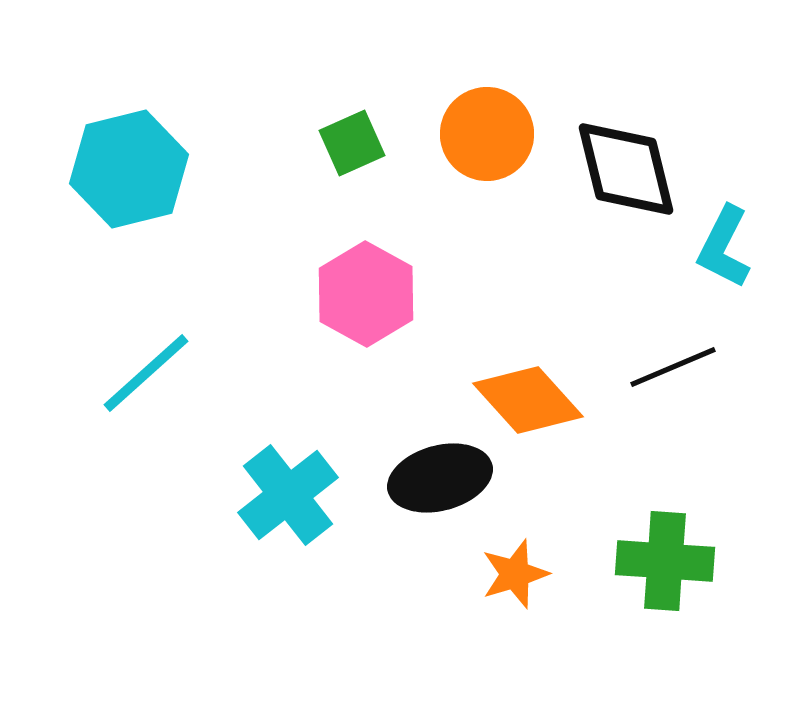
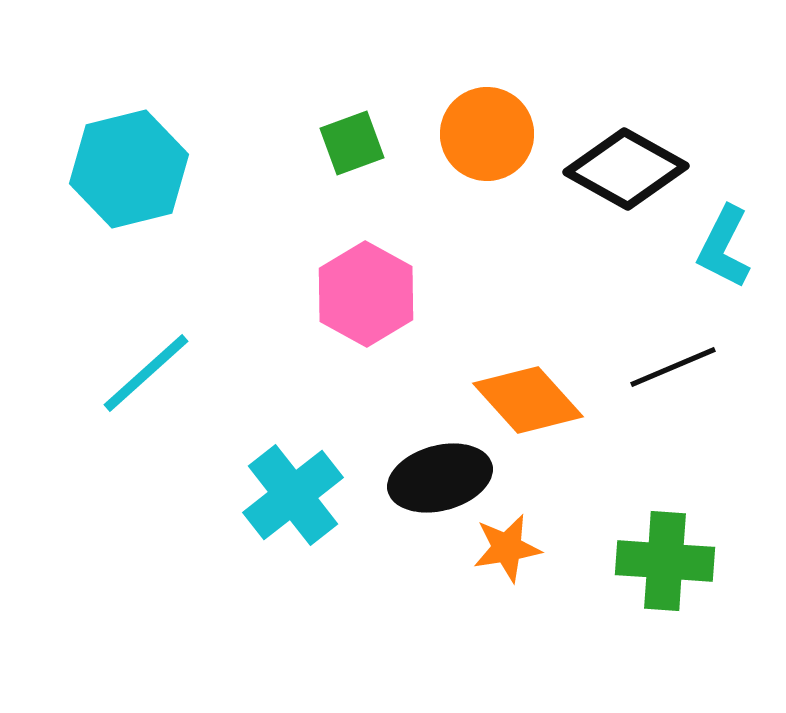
green square: rotated 4 degrees clockwise
black diamond: rotated 47 degrees counterclockwise
cyan cross: moved 5 px right
orange star: moved 8 px left, 26 px up; rotated 8 degrees clockwise
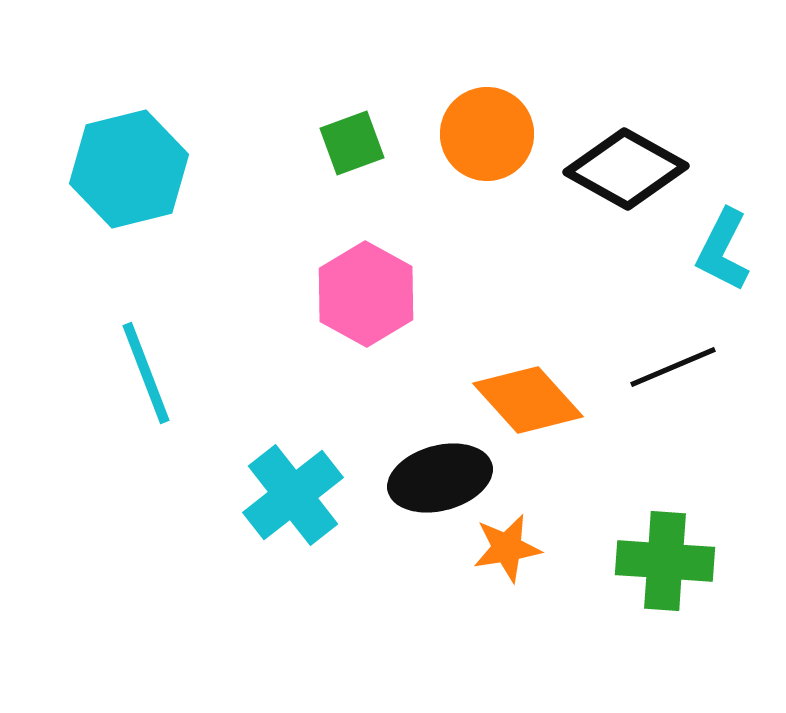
cyan L-shape: moved 1 px left, 3 px down
cyan line: rotated 69 degrees counterclockwise
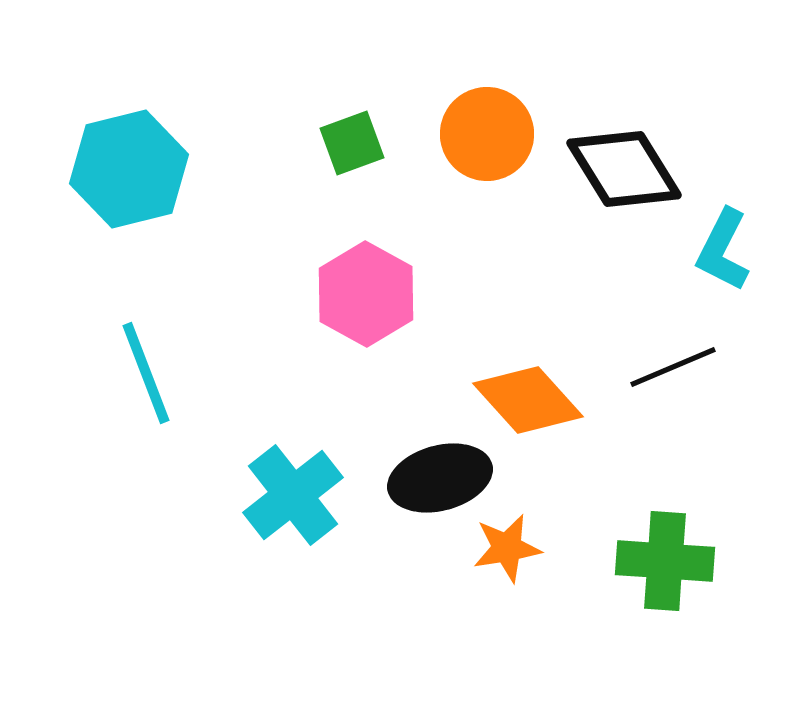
black diamond: moved 2 px left; rotated 29 degrees clockwise
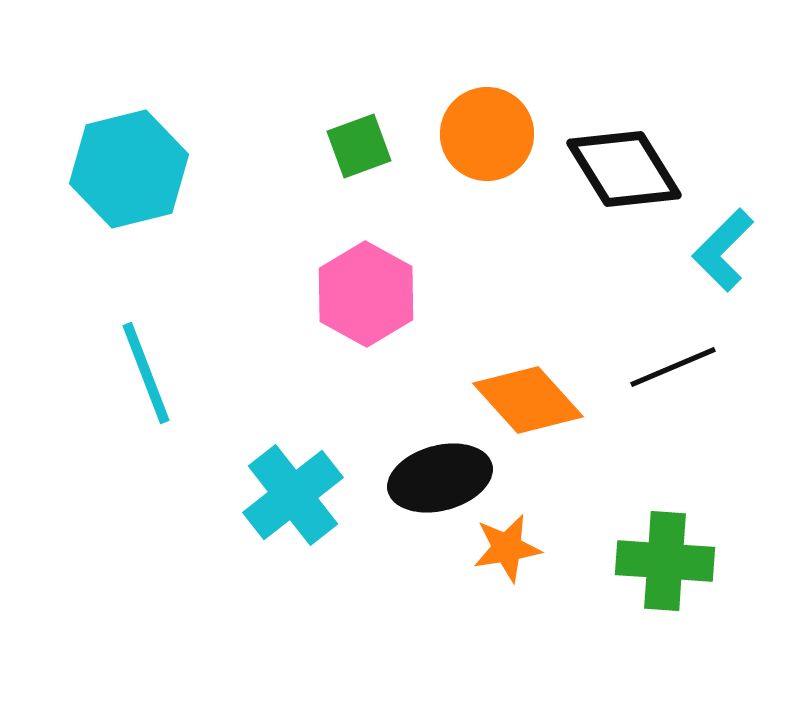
green square: moved 7 px right, 3 px down
cyan L-shape: rotated 18 degrees clockwise
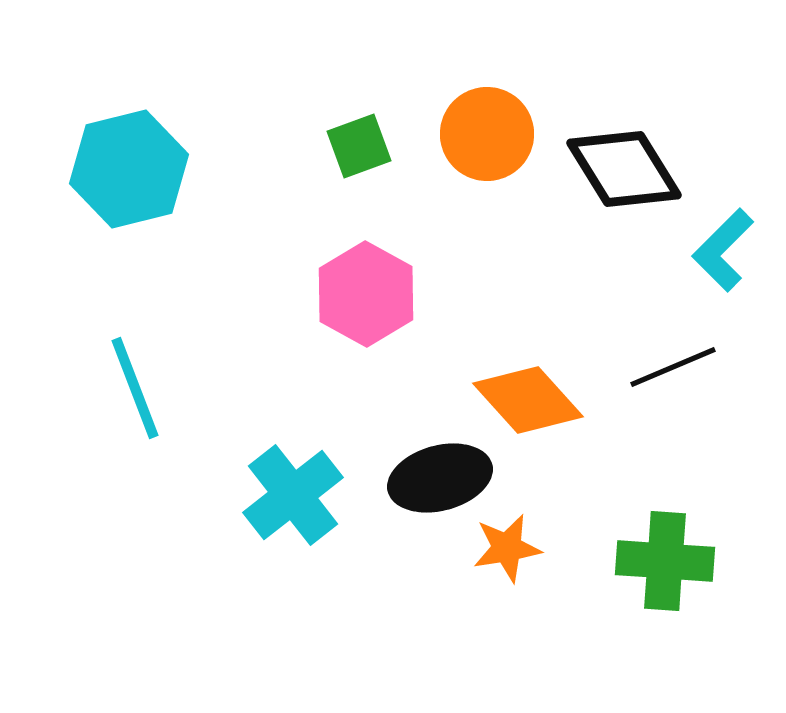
cyan line: moved 11 px left, 15 px down
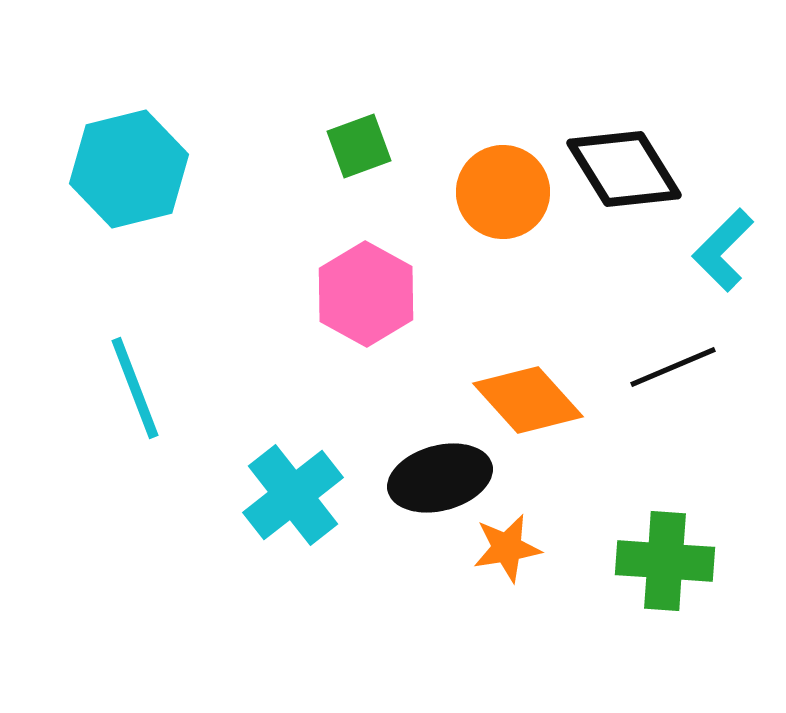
orange circle: moved 16 px right, 58 px down
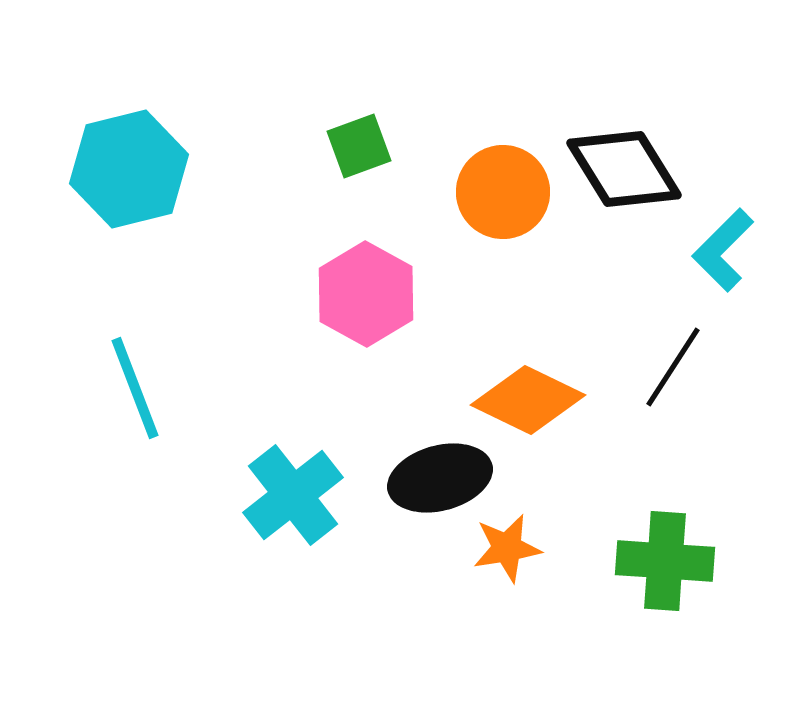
black line: rotated 34 degrees counterclockwise
orange diamond: rotated 22 degrees counterclockwise
